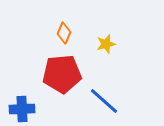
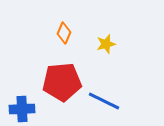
red pentagon: moved 8 px down
blue line: rotated 16 degrees counterclockwise
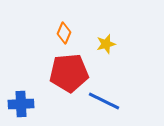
red pentagon: moved 7 px right, 9 px up
blue cross: moved 1 px left, 5 px up
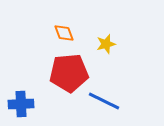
orange diamond: rotated 45 degrees counterclockwise
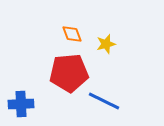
orange diamond: moved 8 px right, 1 px down
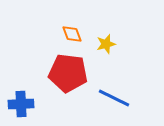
red pentagon: moved 1 px left; rotated 12 degrees clockwise
blue line: moved 10 px right, 3 px up
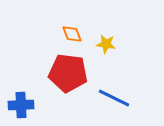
yellow star: rotated 24 degrees clockwise
blue cross: moved 1 px down
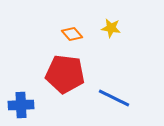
orange diamond: rotated 20 degrees counterclockwise
yellow star: moved 5 px right, 16 px up
red pentagon: moved 3 px left, 1 px down
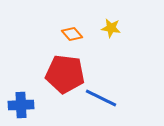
blue line: moved 13 px left
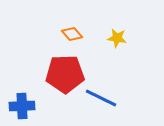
yellow star: moved 6 px right, 10 px down
red pentagon: rotated 9 degrees counterclockwise
blue cross: moved 1 px right, 1 px down
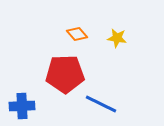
orange diamond: moved 5 px right
blue line: moved 6 px down
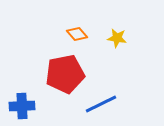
red pentagon: rotated 9 degrees counterclockwise
blue line: rotated 52 degrees counterclockwise
